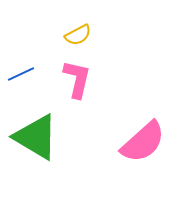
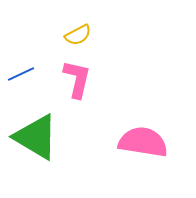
pink semicircle: rotated 129 degrees counterclockwise
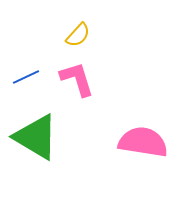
yellow semicircle: rotated 20 degrees counterclockwise
blue line: moved 5 px right, 3 px down
pink L-shape: rotated 30 degrees counterclockwise
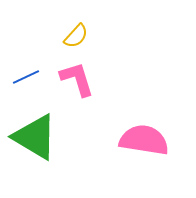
yellow semicircle: moved 2 px left, 1 px down
green triangle: moved 1 px left
pink semicircle: moved 1 px right, 2 px up
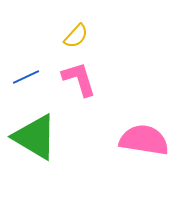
pink L-shape: moved 2 px right
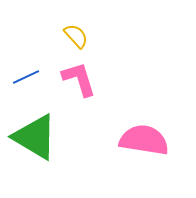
yellow semicircle: rotated 84 degrees counterclockwise
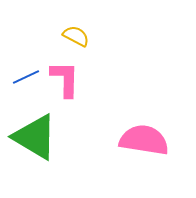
yellow semicircle: rotated 20 degrees counterclockwise
pink L-shape: moved 14 px left; rotated 18 degrees clockwise
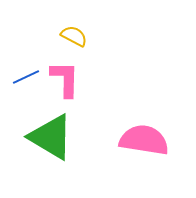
yellow semicircle: moved 2 px left
green triangle: moved 16 px right
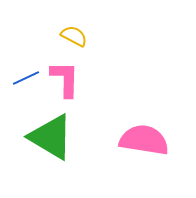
blue line: moved 1 px down
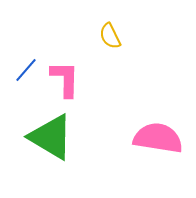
yellow semicircle: moved 36 px right; rotated 144 degrees counterclockwise
blue line: moved 8 px up; rotated 24 degrees counterclockwise
pink semicircle: moved 14 px right, 2 px up
